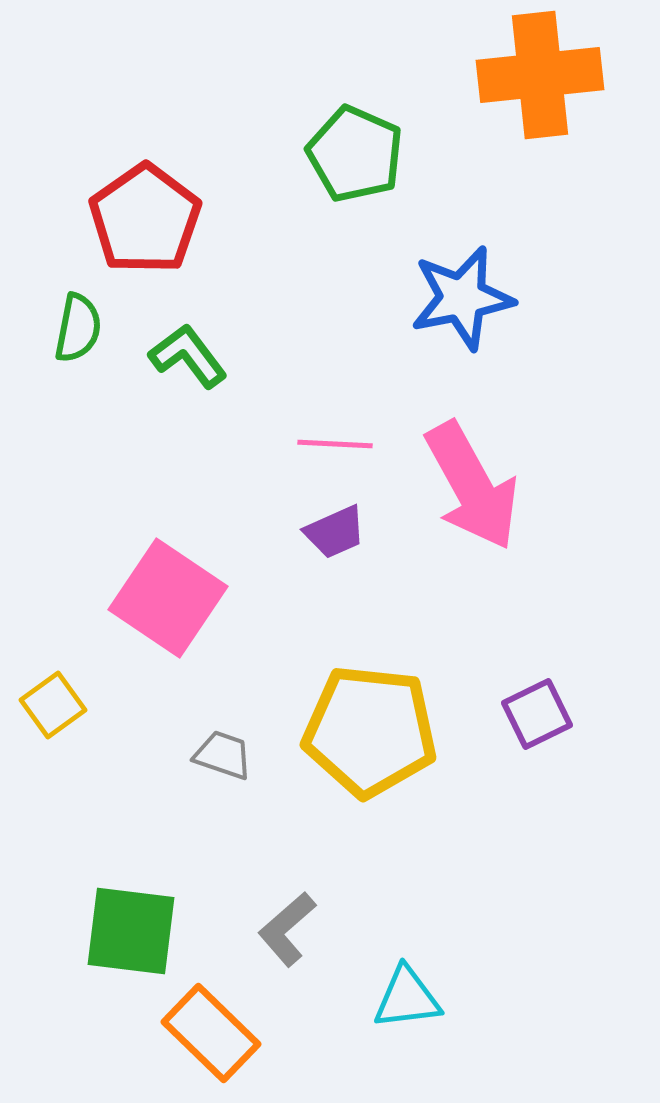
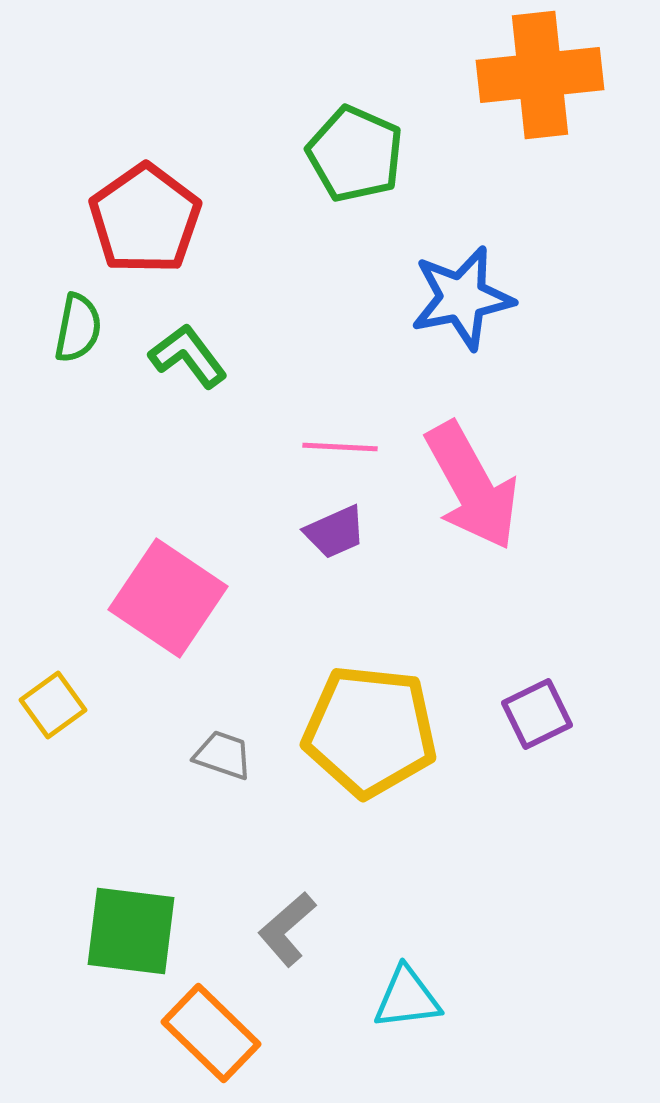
pink line: moved 5 px right, 3 px down
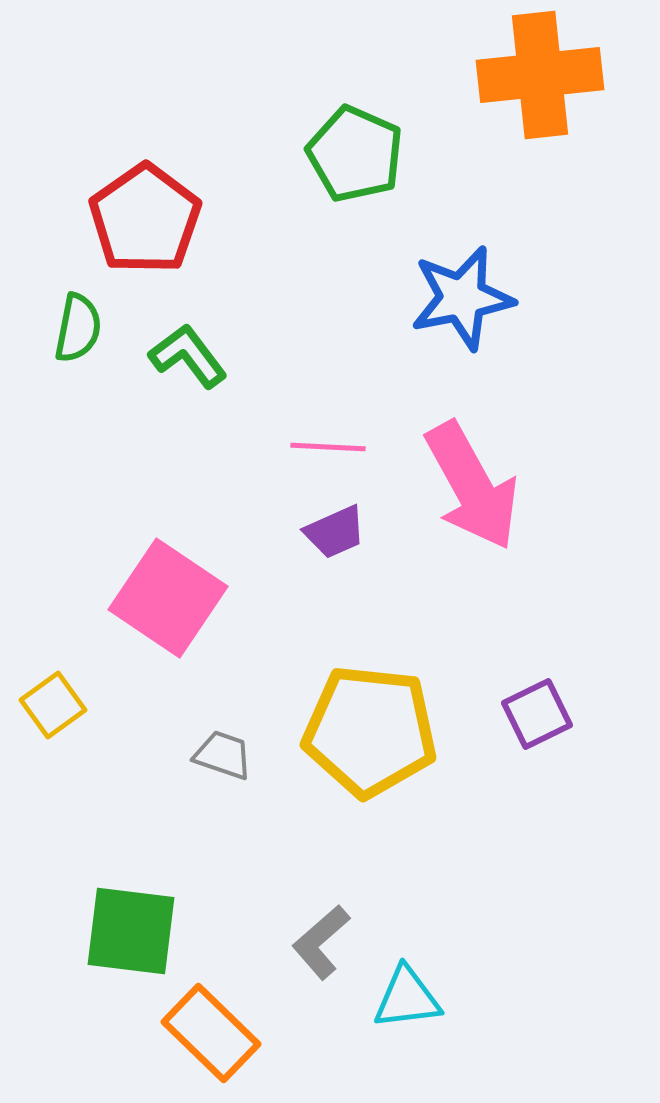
pink line: moved 12 px left
gray L-shape: moved 34 px right, 13 px down
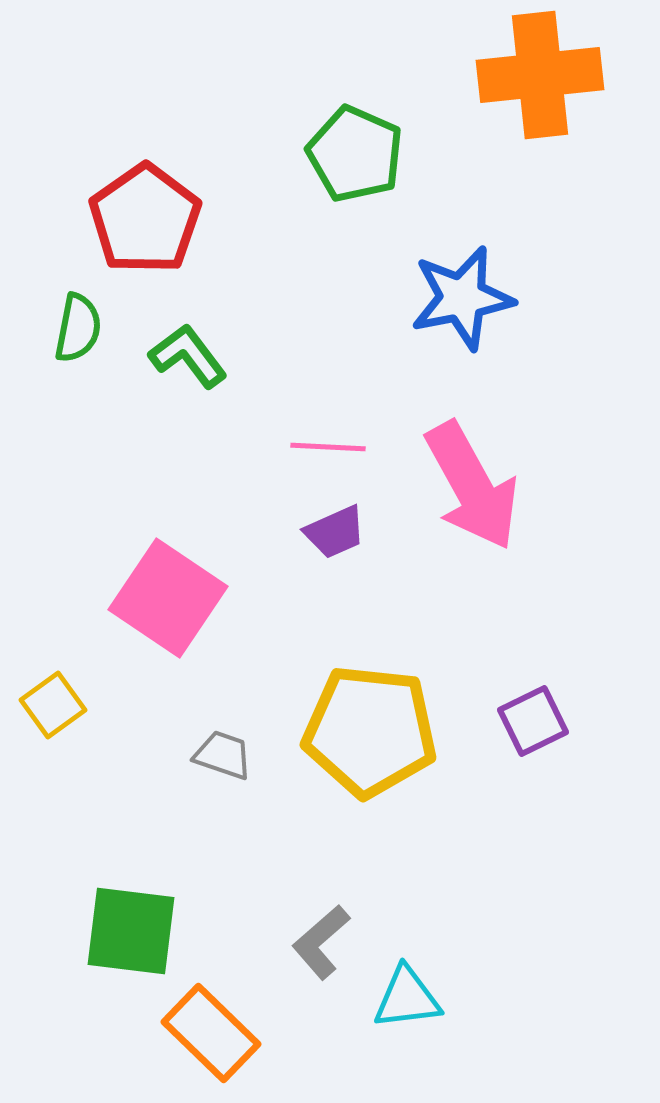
purple square: moved 4 px left, 7 px down
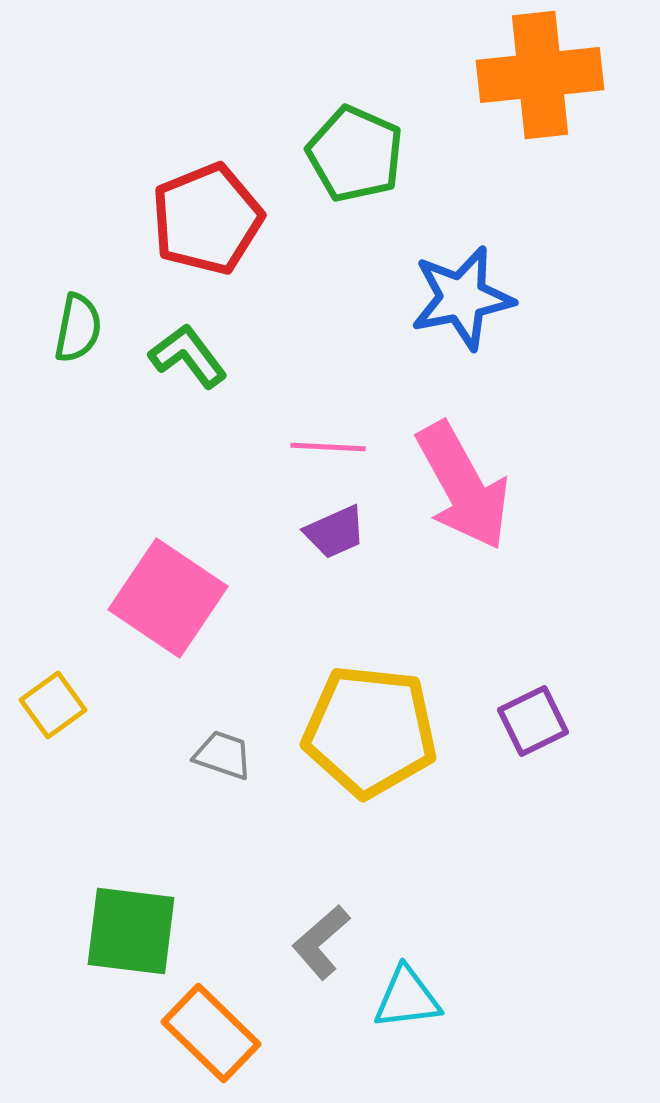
red pentagon: moved 62 px right; rotated 13 degrees clockwise
pink arrow: moved 9 px left
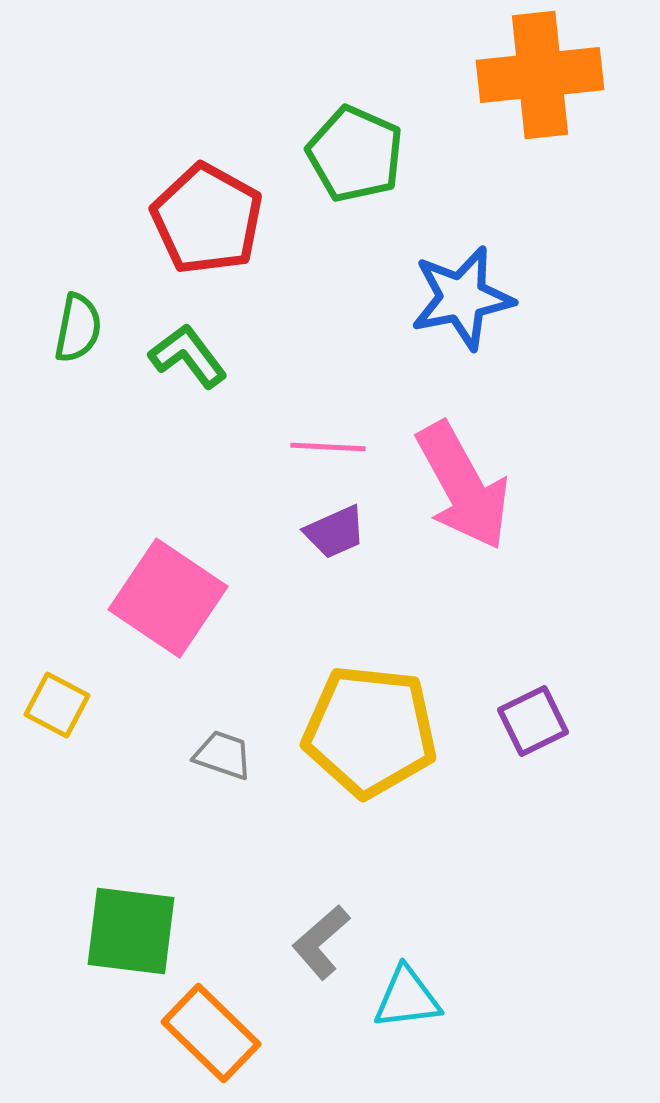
red pentagon: rotated 21 degrees counterclockwise
yellow square: moved 4 px right; rotated 26 degrees counterclockwise
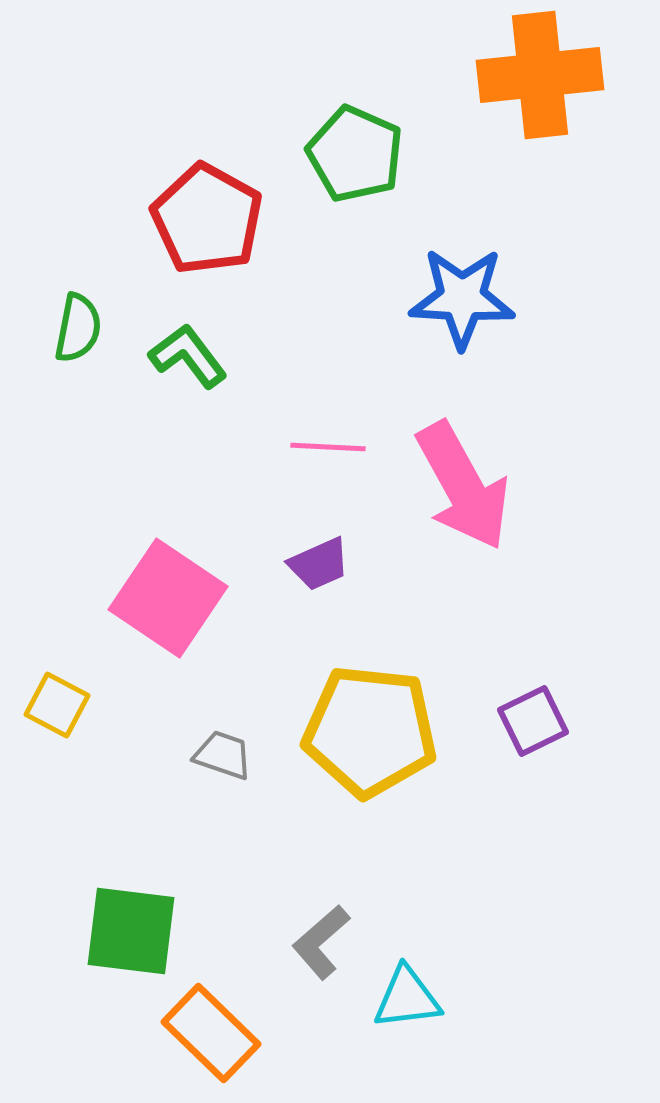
blue star: rotated 14 degrees clockwise
purple trapezoid: moved 16 px left, 32 px down
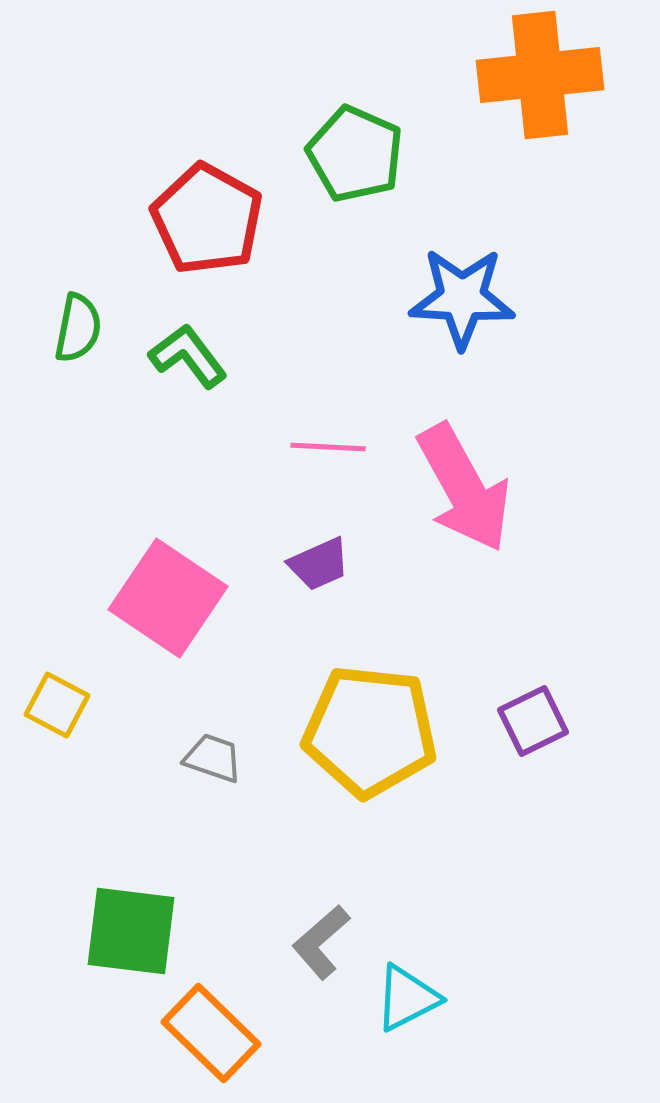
pink arrow: moved 1 px right, 2 px down
gray trapezoid: moved 10 px left, 3 px down
cyan triangle: rotated 20 degrees counterclockwise
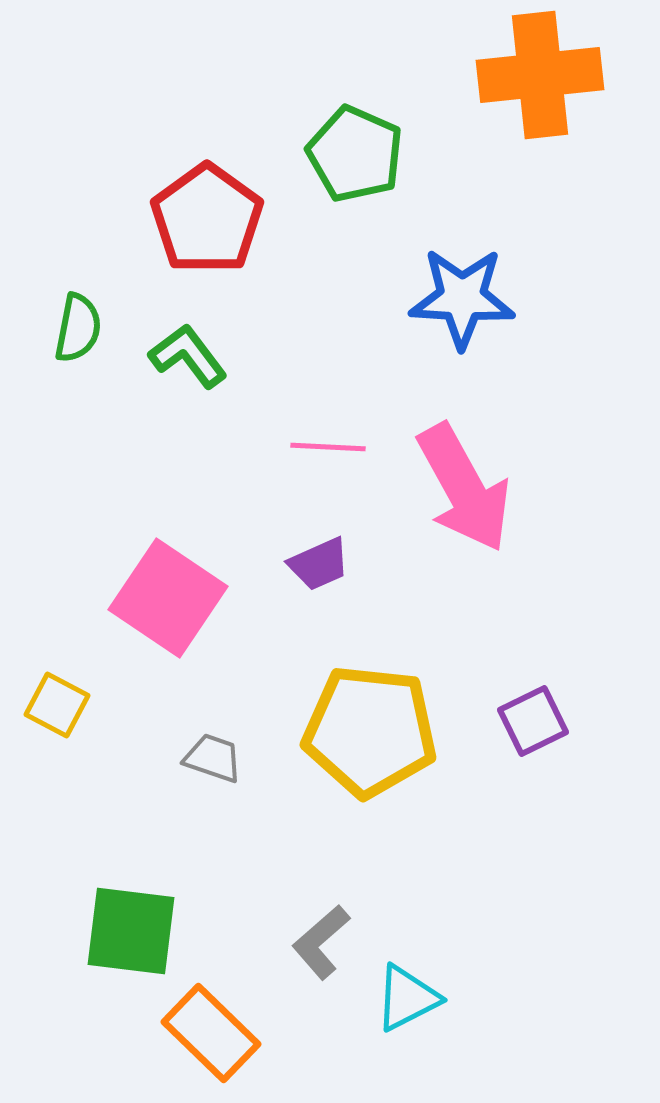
red pentagon: rotated 7 degrees clockwise
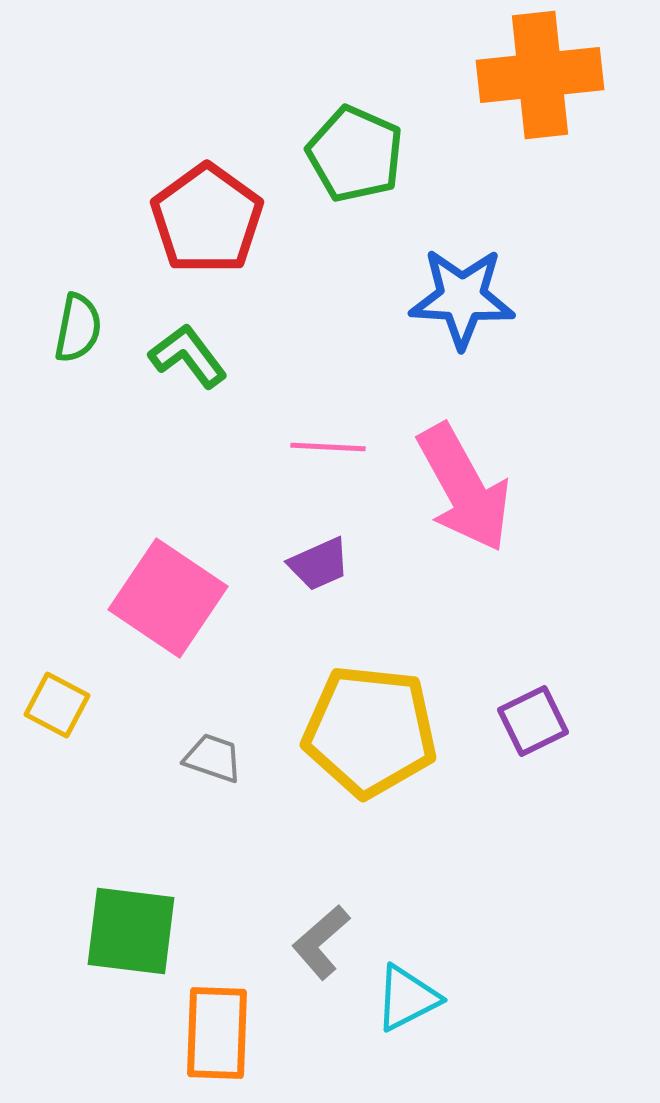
orange rectangle: moved 6 px right; rotated 48 degrees clockwise
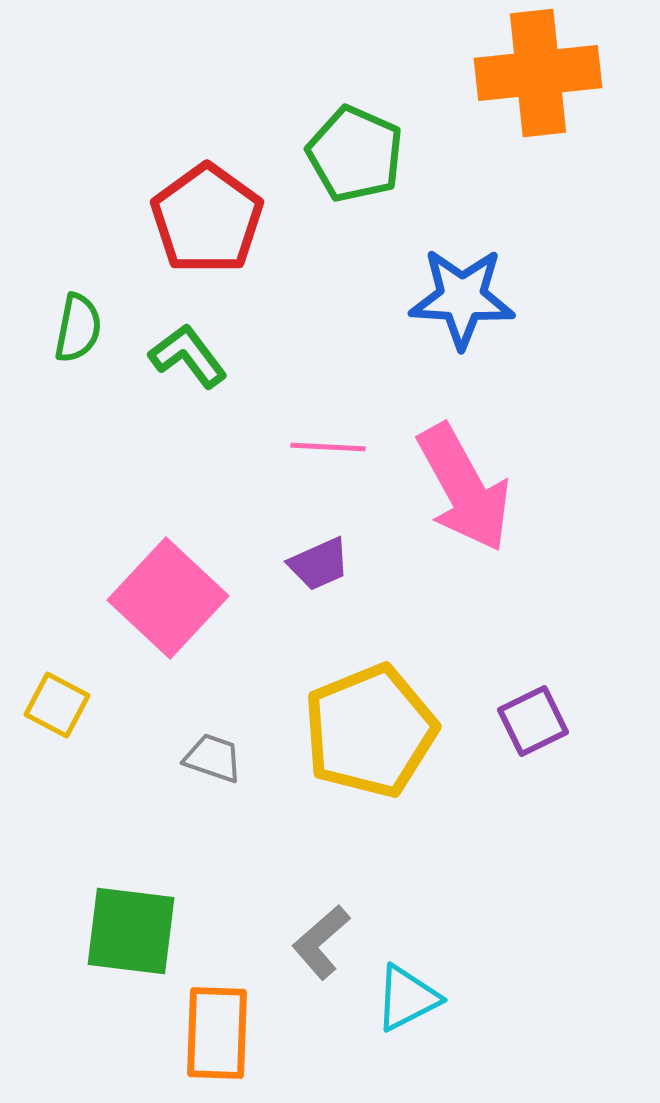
orange cross: moved 2 px left, 2 px up
pink square: rotated 9 degrees clockwise
yellow pentagon: rotated 28 degrees counterclockwise
